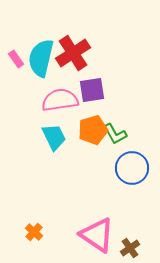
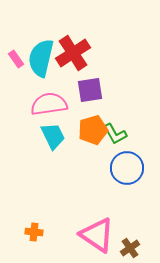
purple square: moved 2 px left
pink semicircle: moved 11 px left, 4 px down
cyan trapezoid: moved 1 px left, 1 px up
blue circle: moved 5 px left
orange cross: rotated 36 degrees counterclockwise
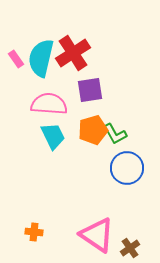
pink semicircle: rotated 12 degrees clockwise
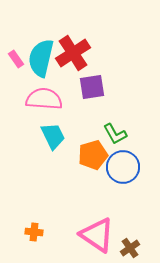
purple square: moved 2 px right, 3 px up
pink semicircle: moved 5 px left, 5 px up
orange pentagon: moved 25 px down
blue circle: moved 4 px left, 1 px up
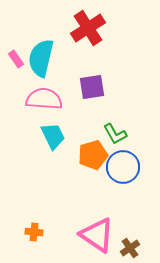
red cross: moved 15 px right, 25 px up
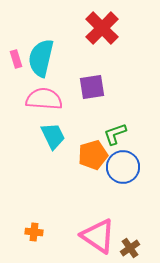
red cross: moved 14 px right; rotated 12 degrees counterclockwise
pink rectangle: rotated 18 degrees clockwise
green L-shape: rotated 100 degrees clockwise
pink triangle: moved 1 px right, 1 px down
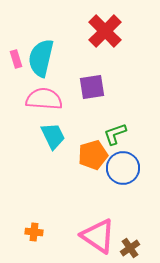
red cross: moved 3 px right, 3 px down
blue circle: moved 1 px down
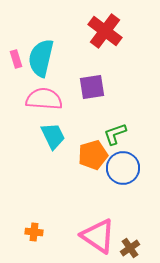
red cross: rotated 8 degrees counterclockwise
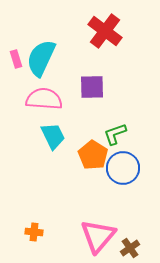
cyan semicircle: rotated 12 degrees clockwise
purple square: rotated 8 degrees clockwise
orange pentagon: rotated 24 degrees counterclockwise
pink triangle: rotated 36 degrees clockwise
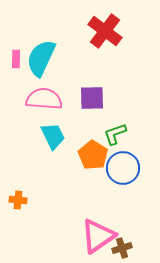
pink rectangle: rotated 18 degrees clockwise
purple square: moved 11 px down
orange cross: moved 16 px left, 32 px up
pink triangle: rotated 15 degrees clockwise
brown cross: moved 8 px left; rotated 18 degrees clockwise
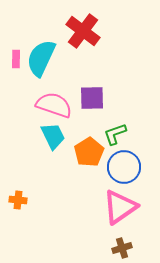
red cross: moved 22 px left
pink semicircle: moved 10 px right, 6 px down; rotated 15 degrees clockwise
orange pentagon: moved 4 px left, 3 px up; rotated 8 degrees clockwise
blue circle: moved 1 px right, 1 px up
pink triangle: moved 22 px right, 29 px up
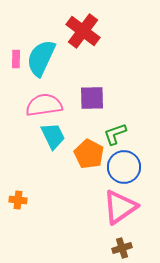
pink semicircle: moved 10 px left; rotated 27 degrees counterclockwise
orange pentagon: moved 2 px down; rotated 12 degrees counterclockwise
